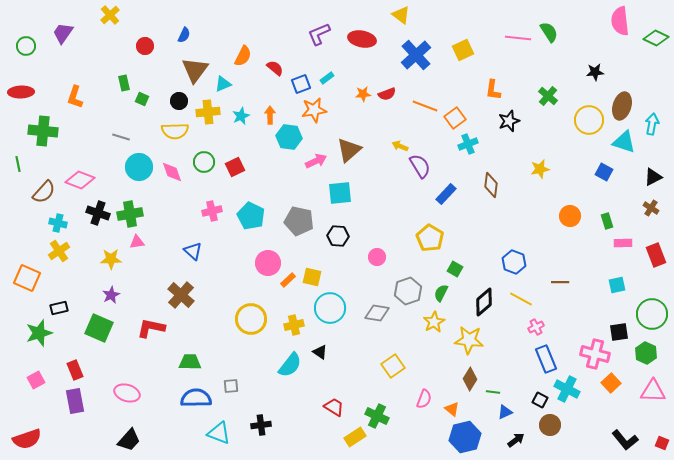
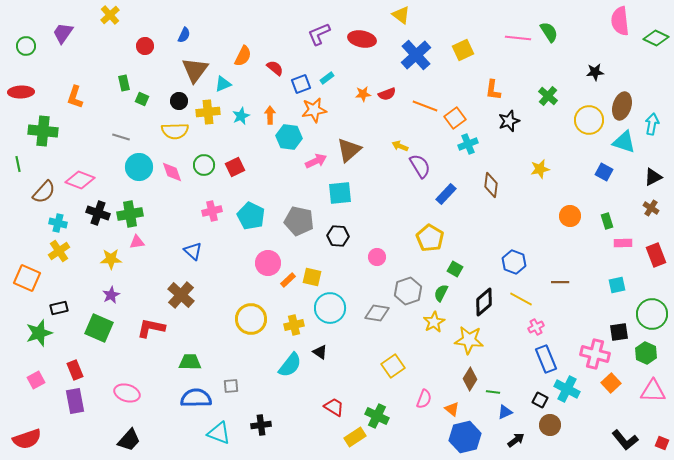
green circle at (204, 162): moved 3 px down
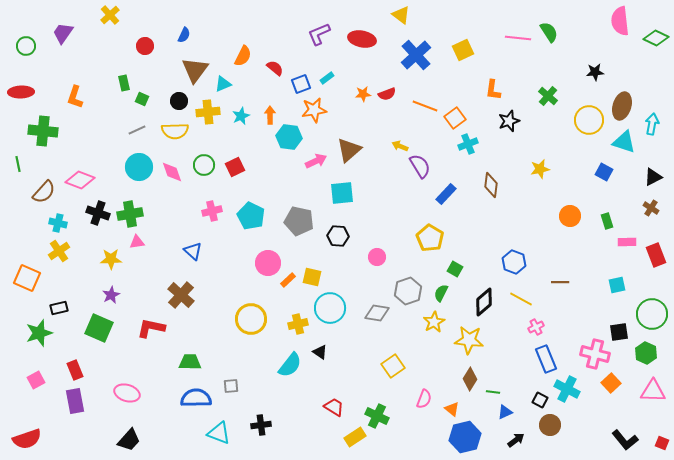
gray line at (121, 137): moved 16 px right, 7 px up; rotated 42 degrees counterclockwise
cyan square at (340, 193): moved 2 px right
pink rectangle at (623, 243): moved 4 px right, 1 px up
yellow cross at (294, 325): moved 4 px right, 1 px up
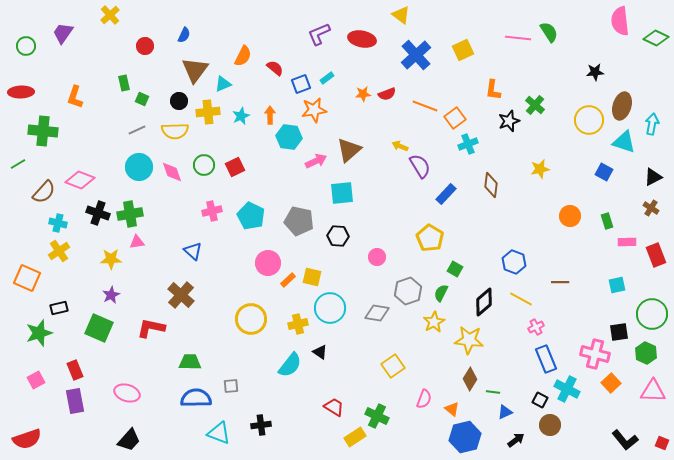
green cross at (548, 96): moved 13 px left, 9 px down
green line at (18, 164): rotated 70 degrees clockwise
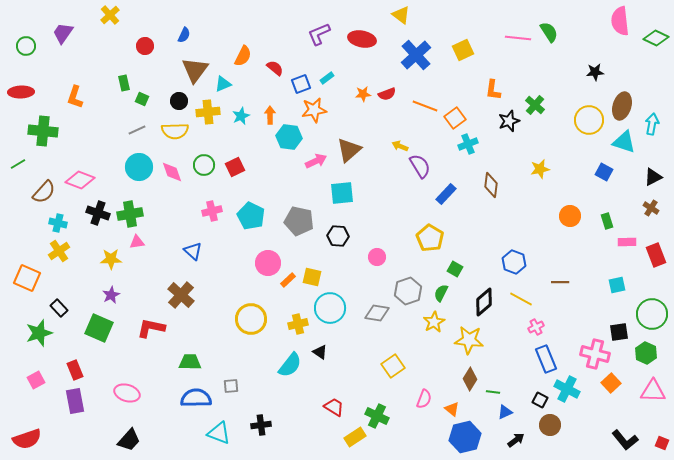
black rectangle at (59, 308): rotated 60 degrees clockwise
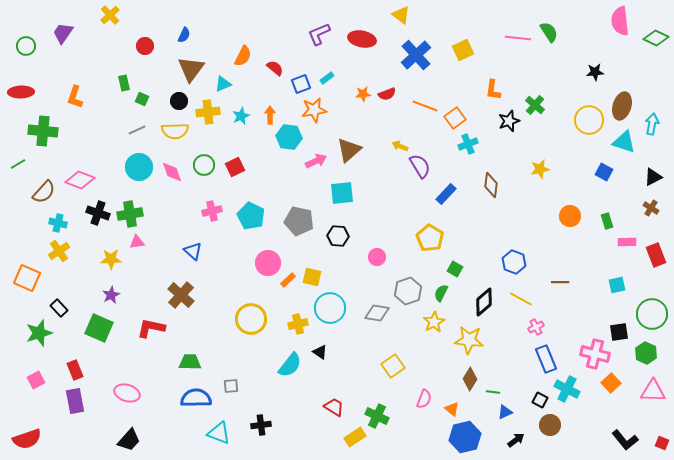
brown triangle at (195, 70): moved 4 px left, 1 px up
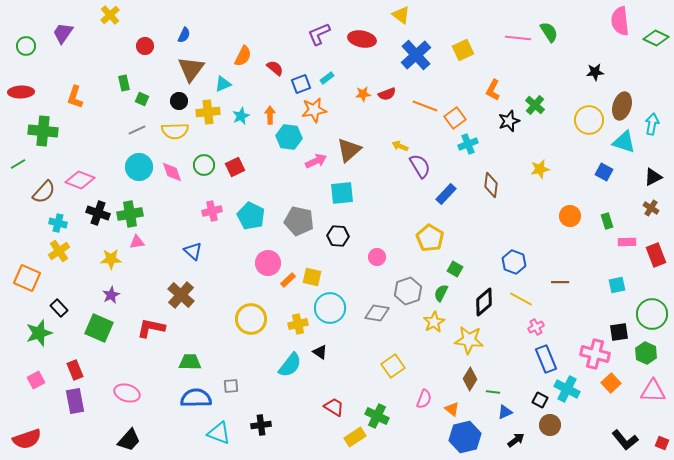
orange L-shape at (493, 90): rotated 20 degrees clockwise
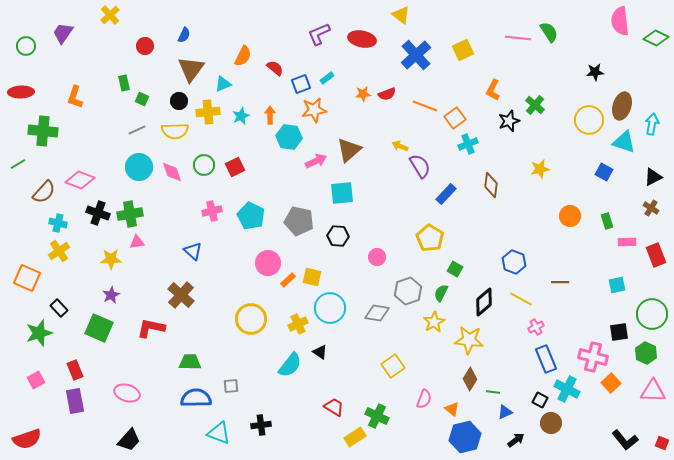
yellow cross at (298, 324): rotated 12 degrees counterclockwise
pink cross at (595, 354): moved 2 px left, 3 px down
brown circle at (550, 425): moved 1 px right, 2 px up
